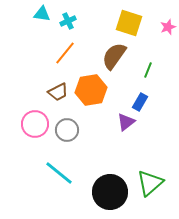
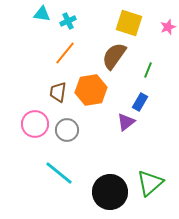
brown trapezoid: rotated 125 degrees clockwise
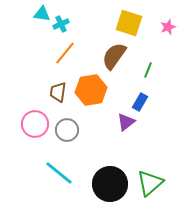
cyan cross: moved 7 px left, 3 px down
black circle: moved 8 px up
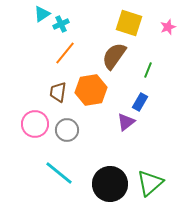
cyan triangle: rotated 42 degrees counterclockwise
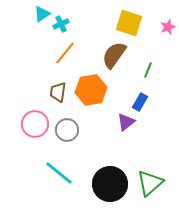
brown semicircle: moved 1 px up
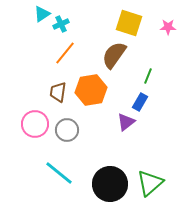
pink star: rotated 21 degrees clockwise
green line: moved 6 px down
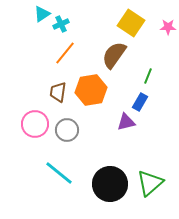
yellow square: moved 2 px right; rotated 16 degrees clockwise
purple triangle: rotated 24 degrees clockwise
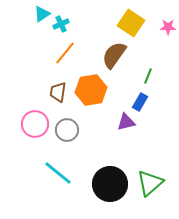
cyan line: moved 1 px left
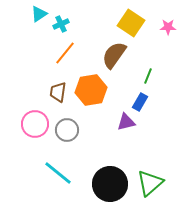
cyan triangle: moved 3 px left
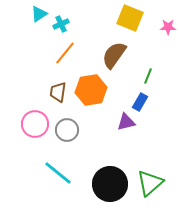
yellow square: moved 1 px left, 5 px up; rotated 12 degrees counterclockwise
